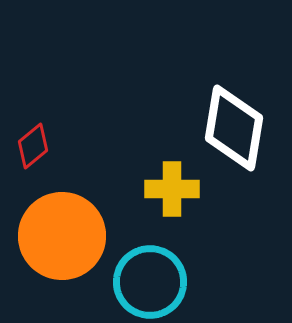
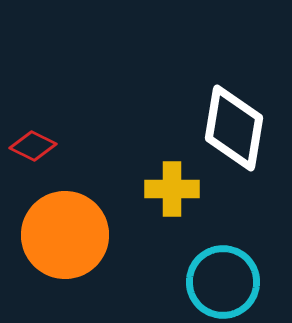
red diamond: rotated 66 degrees clockwise
orange circle: moved 3 px right, 1 px up
cyan circle: moved 73 px right
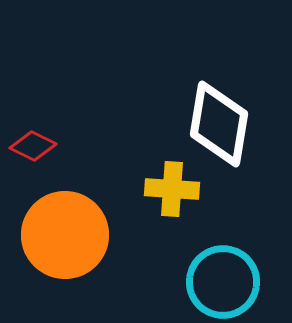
white diamond: moved 15 px left, 4 px up
yellow cross: rotated 4 degrees clockwise
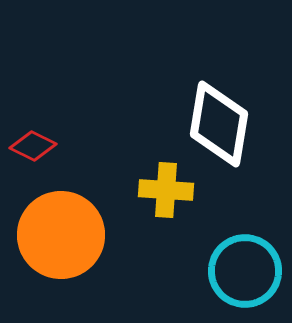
yellow cross: moved 6 px left, 1 px down
orange circle: moved 4 px left
cyan circle: moved 22 px right, 11 px up
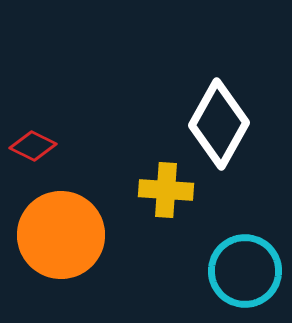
white diamond: rotated 20 degrees clockwise
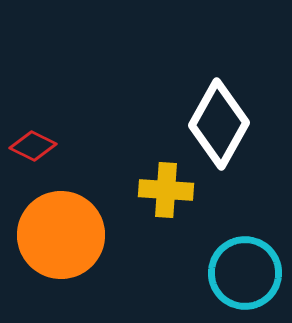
cyan circle: moved 2 px down
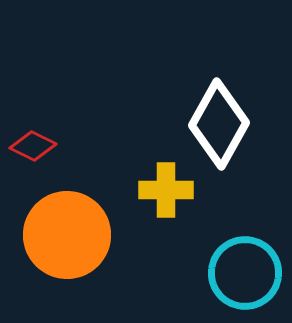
yellow cross: rotated 4 degrees counterclockwise
orange circle: moved 6 px right
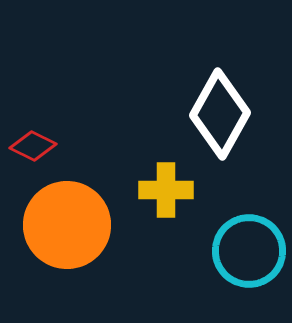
white diamond: moved 1 px right, 10 px up
orange circle: moved 10 px up
cyan circle: moved 4 px right, 22 px up
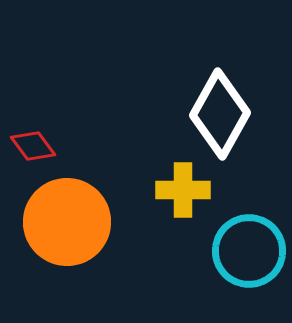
red diamond: rotated 27 degrees clockwise
yellow cross: moved 17 px right
orange circle: moved 3 px up
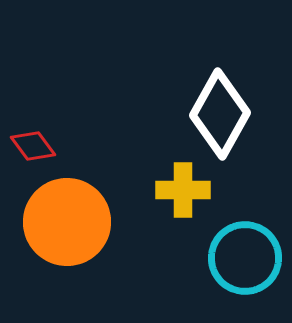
cyan circle: moved 4 px left, 7 px down
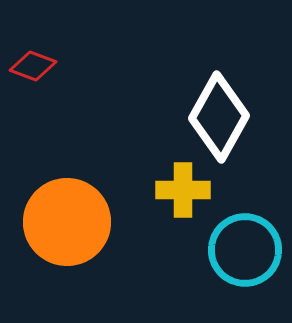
white diamond: moved 1 px left, 3 px down
red diamond: moved 80 px up; rotated 33 degrees counterclockwise
cyan circle: moved 8 px up
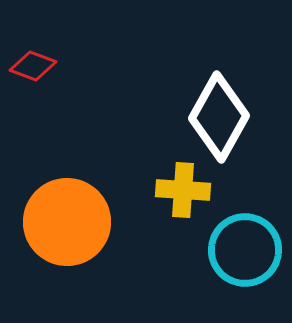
yellow cross: rotated 4 degrees clockwise
